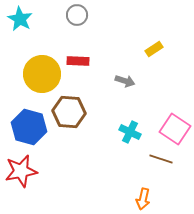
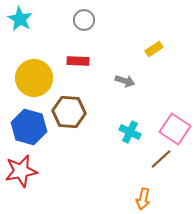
gray circle: moved 7 px right, 5 px down
yellow circle: moved 8 px left, 4 px down
brown line: rotated 60 degrees counterclockwise
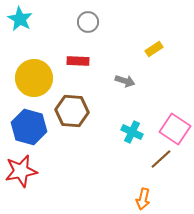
gray circle: moved 4 px right, 2 px down
brown hexagon: moved 3 px right, 1 px up
cyan cross: moved 2 px right
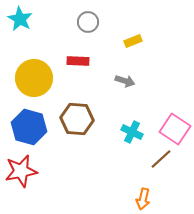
yellow rectangle: moved 21 px left, 8 px up; rotated 12 degrees clockwise
brown hexagon: moved 5 px right, 8 px down
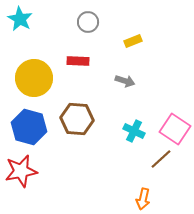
cyan cross: moved 2 px right, 1 px up
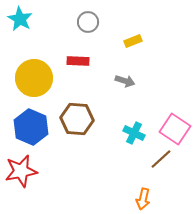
blue hexagon: moved 2 px right; rotated 8 degrees clockwise
cyan cross: moved 2 px down
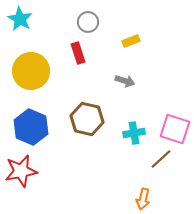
yellow rectangle: moved 2 px left
red rectangle: moved 8 px up; rotated 70 degrees clockwise
yellow circle: moved 3 px left, 7 px up
brown hexagon: moved 10 px right; rotated 8 degrees clockwise
pink square: rotated 16 degrees counterclockwise
cyan cross: rotated 35 degrees counterclockwise
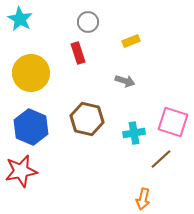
yellow circle: moved 2 px down
pink square: moved 2 px left, 7 px up
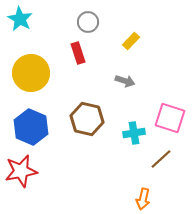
yellow rectangle: rotated 24 degrees counterclockwise
pink square: moved 3 px left, 4 px up
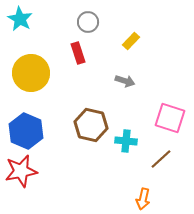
brown hexagon: moved 4 px right, 6 px down
blue hexagon: moved 5 px left, 4 px down
cyan cross: moved 8 px left, 8 px down; rotated 15 degrees clockwise
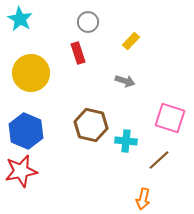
brown line: moved 2 px left, 1 px down
